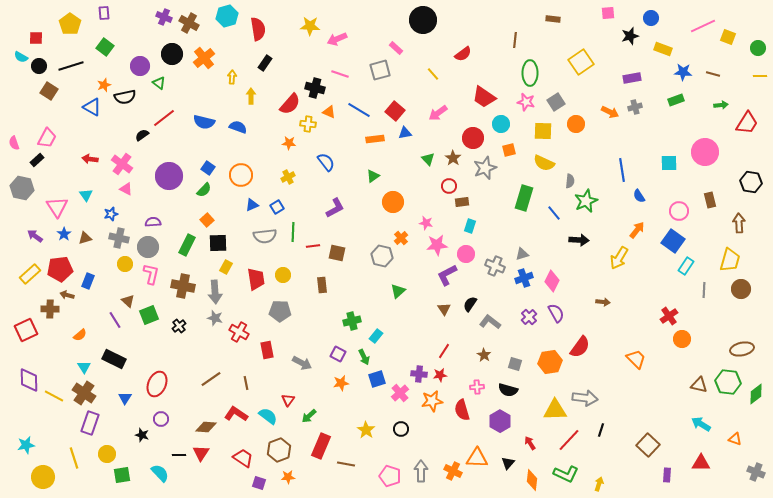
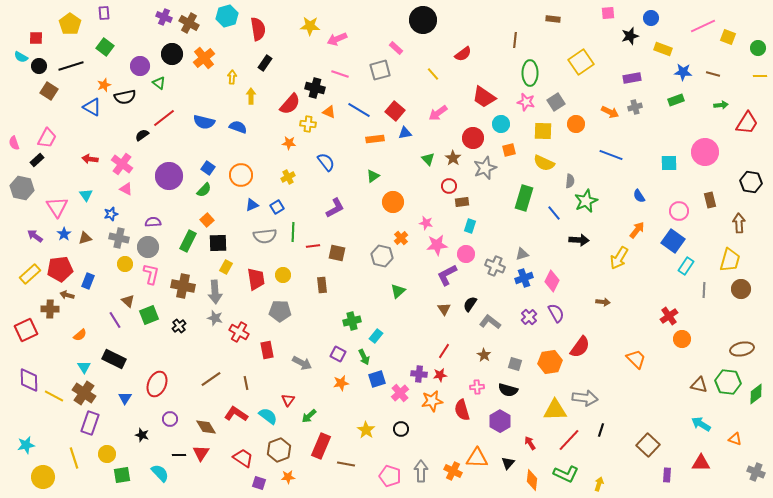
blue line at (622, 170): moved 11 px left, 15 px up; rotated 60 degrees counterclockwise
green rectangle at (187, 245): moved 1 px right, 4 px up
purple circle at (161, 419): moved 9 px right
brown diamond at (206, 427): rotated 55 degrees clockwise
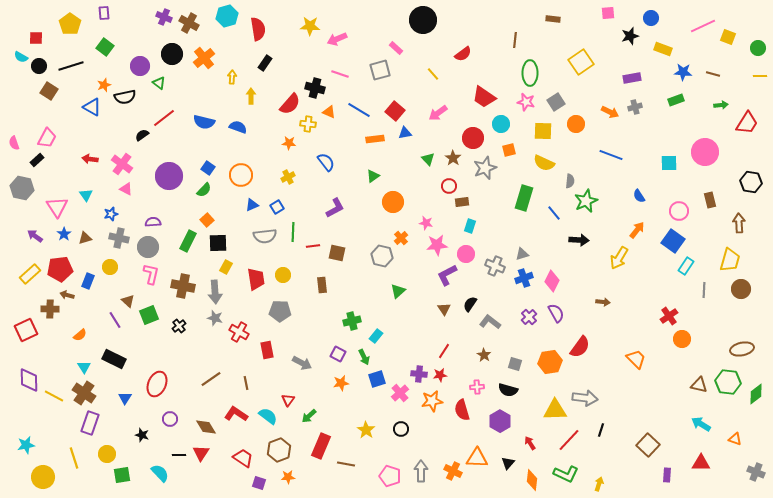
yellow circle at (125, 264): moved 15 px left, 3 px down
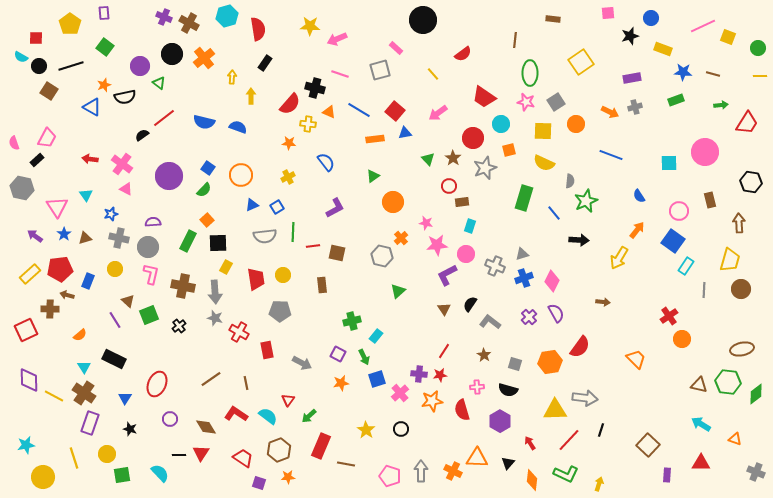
yellow circle at (110, 267): moved 5 px right, 2 px down
black star at (142, 435): moved 12 px left, 6 px up
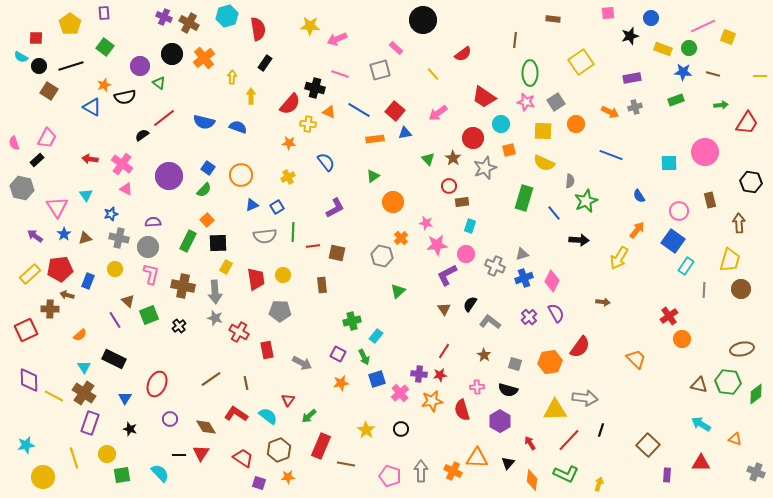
green circle at (758, 48): moved 69 px left
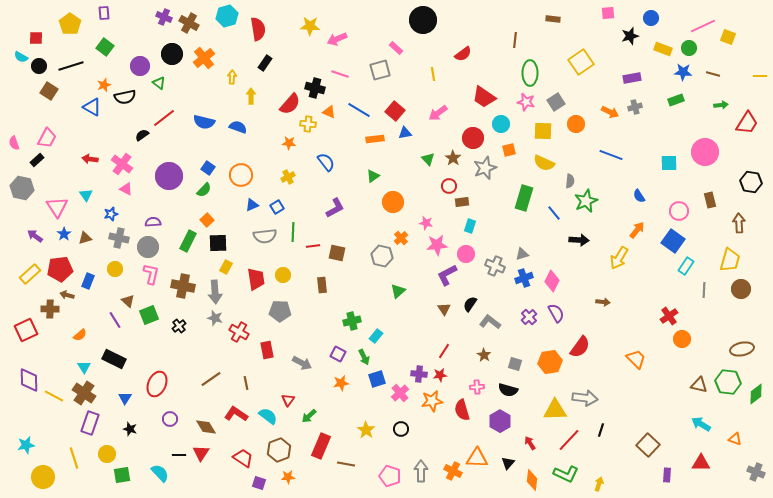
yellow line at (433, 74): rotated 32 degrees clockwise
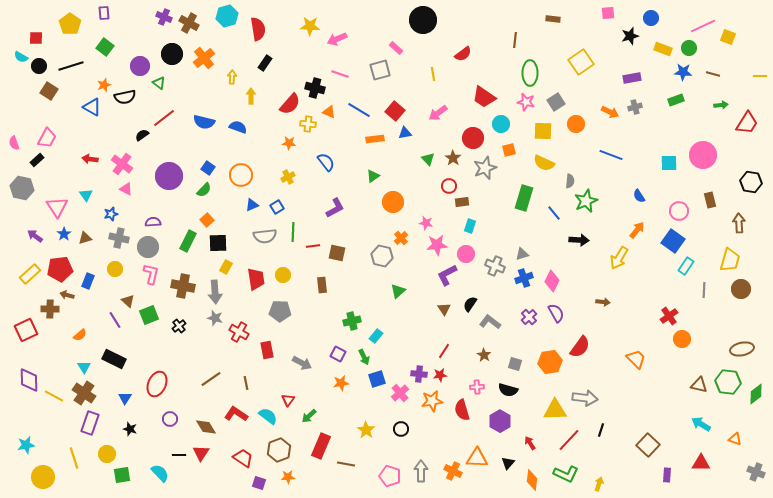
pink circle at (705, 152): moved 2 px left, 3 px down
